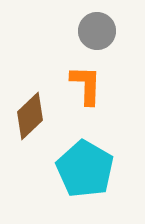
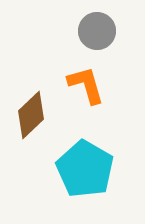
orange L-shape: rotated 18 degrees counterclockwise
brown diamond: moved 1 px right, 1 px up
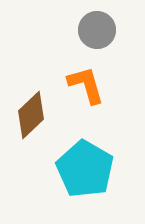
gray circle: moved 1 px up
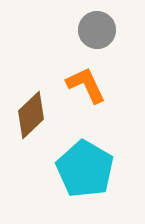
orange L-shape: rotated 9 degrees counterclockwise
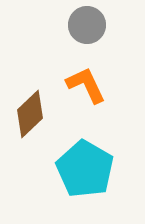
gray circle: moved 10 px left, 5 px up
brown diamond: moved 1 px left, 1 px up
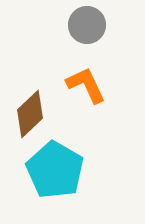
cyan pentagon: moved 30 px left, 1 px down
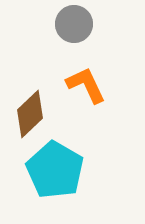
gray circle: moved 13 px left, 1 px up
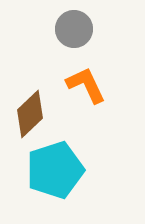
gray circle: moved 5 px down
cyan pentagon: rotated 24 degrees clockwise
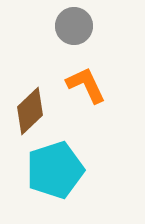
gray circle: moved 3 px up
brown diamond: moved 3 px up
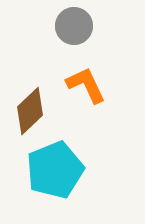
cyan pentagon: rotated 4 degrees counterclockwise
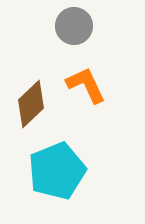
brown diamond: moved 1 px right, 7 px up
cyan pentagon: moved 2 px right, 1 px down
